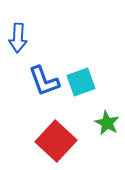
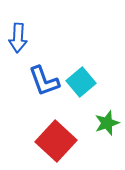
cyan square: rotated 20 degrees counterclockwise
green star: rotated 25 degrees clockwise
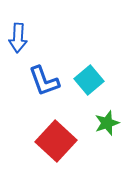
cyan square: moved 8 px right, 2 px up
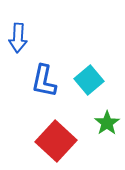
blue L-shape: rotated 32 degrees clockwise
green star: rotated 15 degrees counterclockwise
